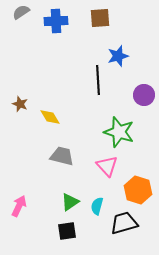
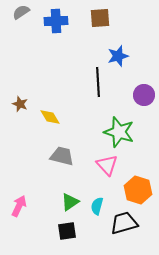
black line: moved 2 px down
pink triangle: moved 1 px up
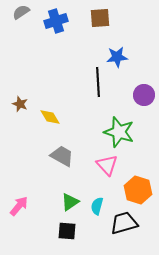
blue cross: rotated 15 degrees counterclockwise
blue star: moved 1 px left, 1 px down; rotated 10 degrees clockwise
gray trapezoid: rotated 15 degrees clockwise
pink arrow: rotated 15 degrees clockwise
black square: rotated 12 degrees clockwise
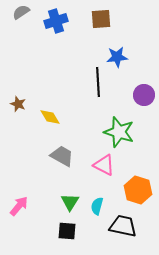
brown square: moved 1 px right, 1 px down
brown star: moved 2 px left
pink triangle: moved 3 px left; rotated 20 degrees counterclockwise
green triangle: rotated 24 degrees counterclockwise
black trapezoid: moved 1 px left, 3 px down; rotated 28 degrees clockwise
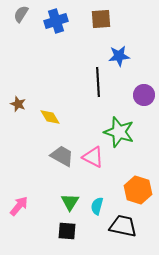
gray semicircle: moved 2 px down; rotated 24 degrees counterclockwise
blue star: moved 2 px right, 1 px up
pink triangle: moved 11 px left, 8 px up
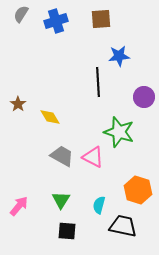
purple circle: moved 2 px down
brown star: rotated 14 degrees clockwise
green triangle: moved 9 px left, 2 px up
cyan semicircle: moved 2 px right, 1 px up
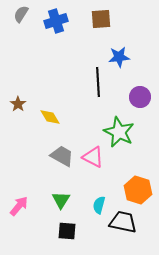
blue star: moved 1 px down
purple circle: moved 4 px left
green star: rotated 8 degrees clockwise
black trapezoid: moved 4 px up
